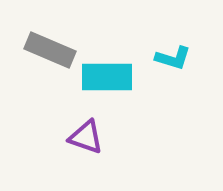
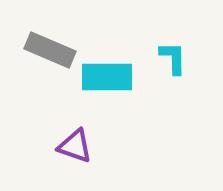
cyan L-shape: rotated 108 degrees counterclockwise
purple triangle: moved 11 px left, 9 px down
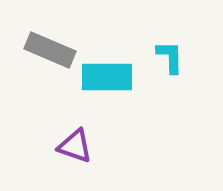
cyan L-shape: moved 3 px left, 1 px up
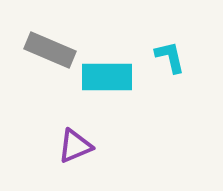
cyan L-shape: rotated 12 degrees counterclockwise
purple triangle: rotated 42 degrees counterclockwise
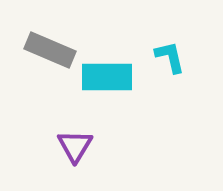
purple triangle: rotated 36 degrees counterclockwise
